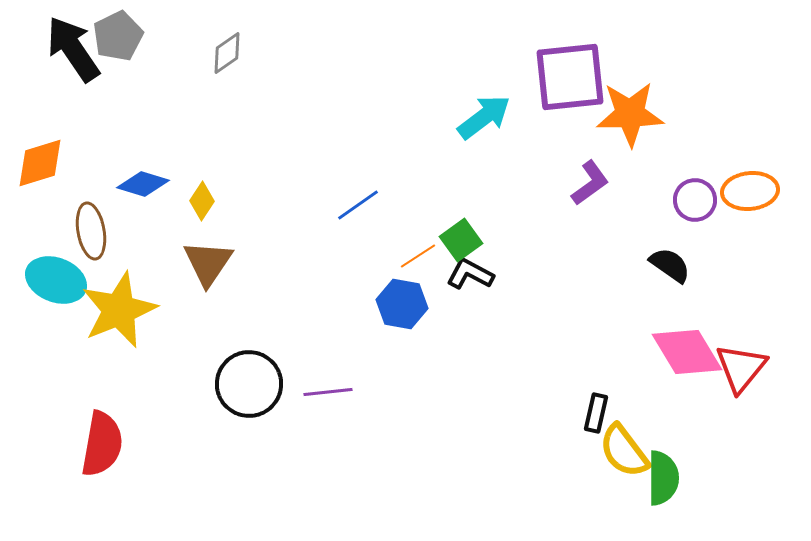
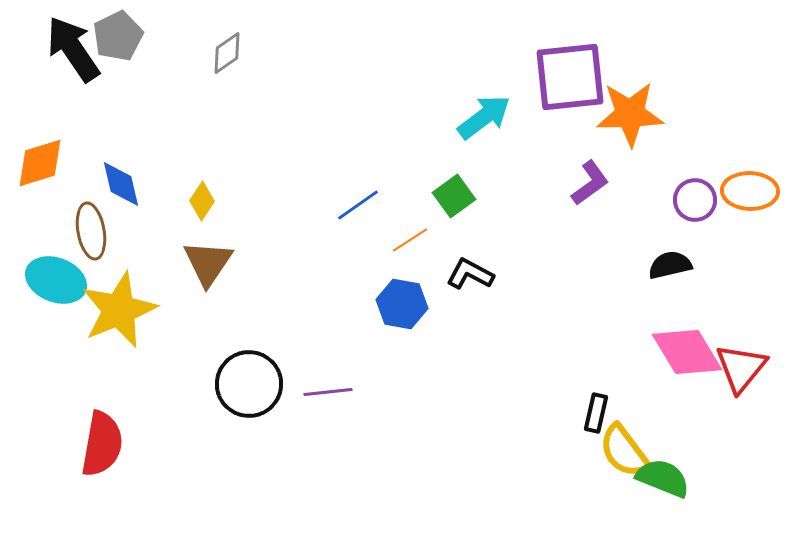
blue diamond: moved 22 px left; rotated 60 degrees clockwise
orange ellipse: rotated 8 degrees clockwise
green square: moved 7 px left, 44 px up
orange line: moved 8 px left, 16 px up
black semicircle: rotated 48 degrees counterclockwise
green semicircle: rotated 68 degrees counterclockwise
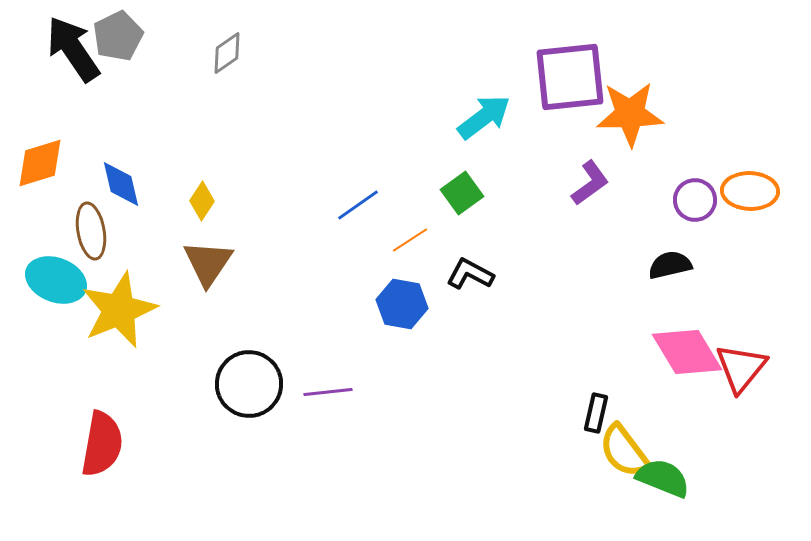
green square: moved 8 px right, 3 px up
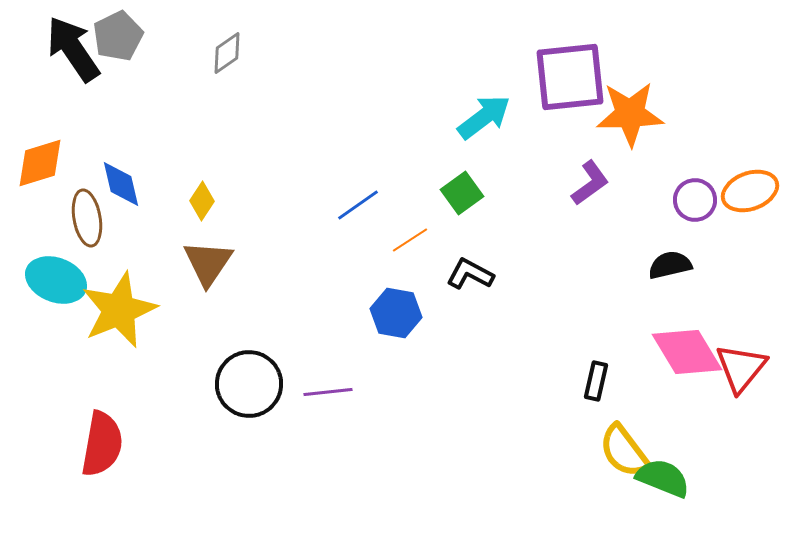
orange ellipse: rotated 22 degrees counterclockwise
brown ellipse: moved 4 px left, 13 px up
blue hexagon: moved 6 px left, 9 px down
black rectangle: moved 32 px up
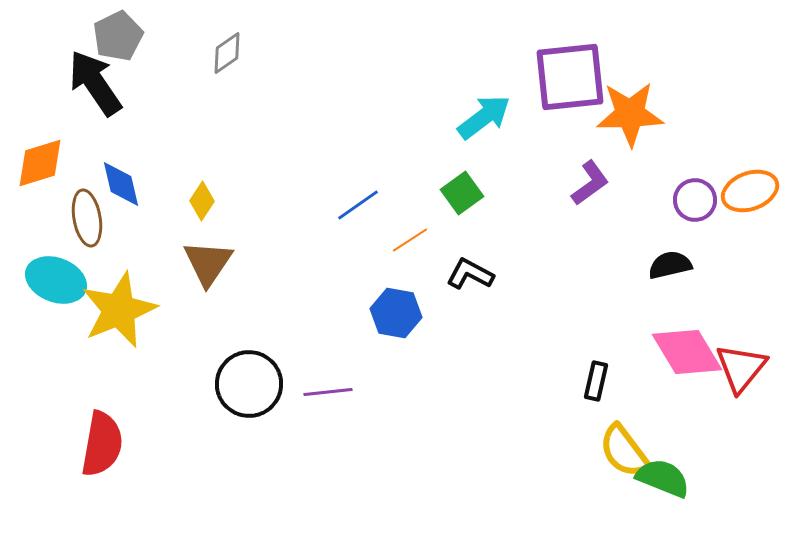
black arrow: moved 22 px right, 34 px down
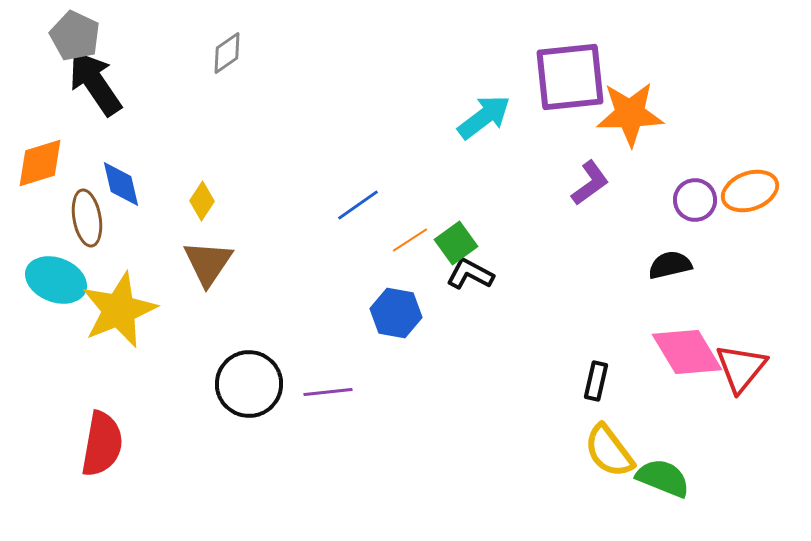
gray pentagon: moved 43 px left; rotated 21 degrees counterclockwise
green square: moved 6 px left, 50 px down
yellow semicircle: moved 15 px left
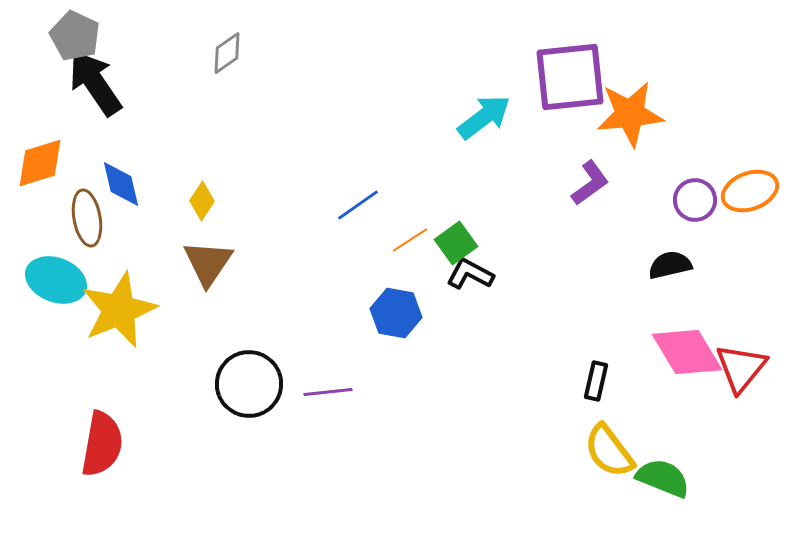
orange star: rotated 4 degrees counterclockwise
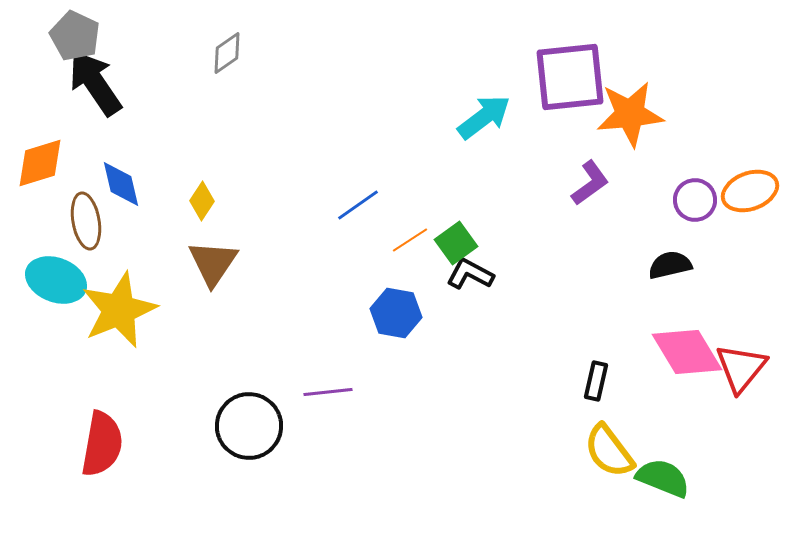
brown ellipse: moved 1 px left, 3 px down
brown triangle: moved 5 px right
black circle: moved 42 px down
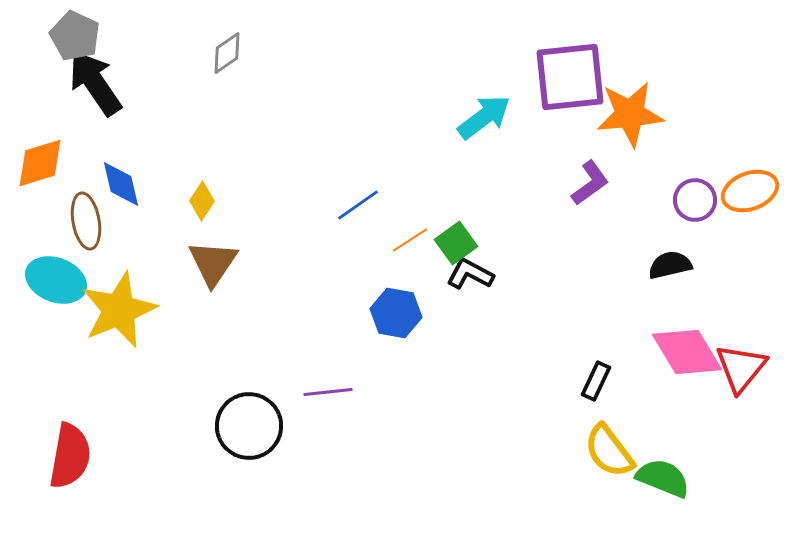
black rectangle: rotated 12 degrees clockwise
red semicircle: moved 32 px left, 12 px down
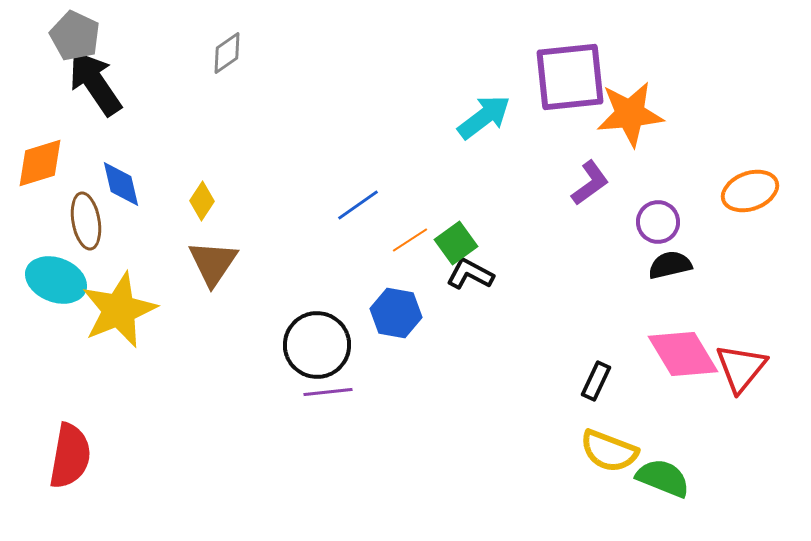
purple circle: moved 37 px left, 22 px down
pink diamond: moved 4 px left, 2 px down
black circle: moved 68 px right, 81 px up
yellow semicircle: rotated 32 degrees counterclockwise
